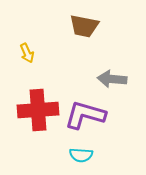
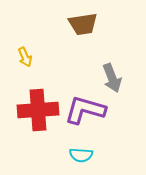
brown trapezoid: moved 1 px left, 2 px up; rotated 20 degrees counterclockwise
yellow arrow: moved 2 px left, 4 px down
gray arrow: moved 1 px up; rotated 116 degrees counterclockwise
purple L-shape: moved 5 px up
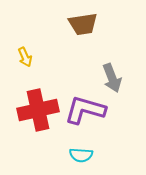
red cross: rotated 9 degrees counterclockwise
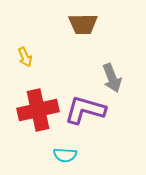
brown trapezoid: rotated 8 degrees clockwise
cyan semicircle: moved 16 px left
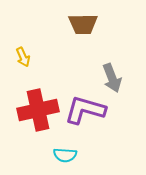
yellow arrow: moved 2 px left
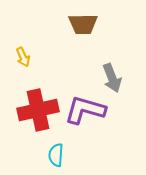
cyan semicircle: moved 9 px left; rotated 90 degrees clockwise
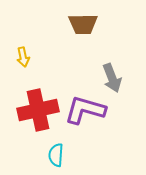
yellow arrow: rotated 12 degrees clockwise
